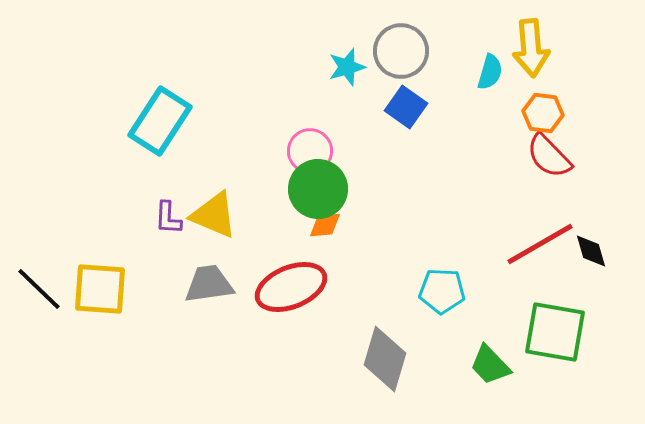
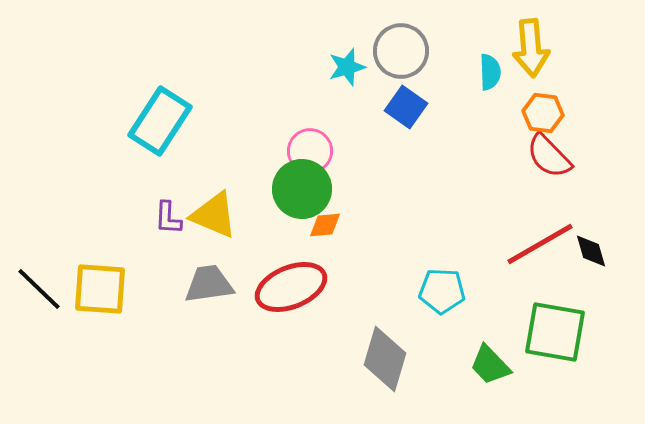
cyan semicircle: rotated 18 degrees counterclockwise
green circle: moved 16 px left
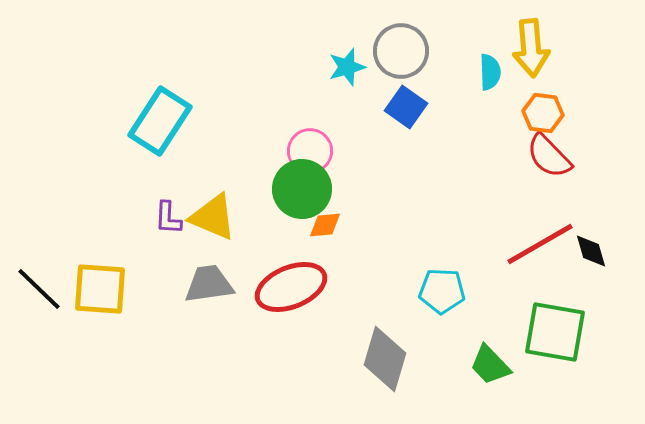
yellow triangle: moved 1 px left, 2 px down
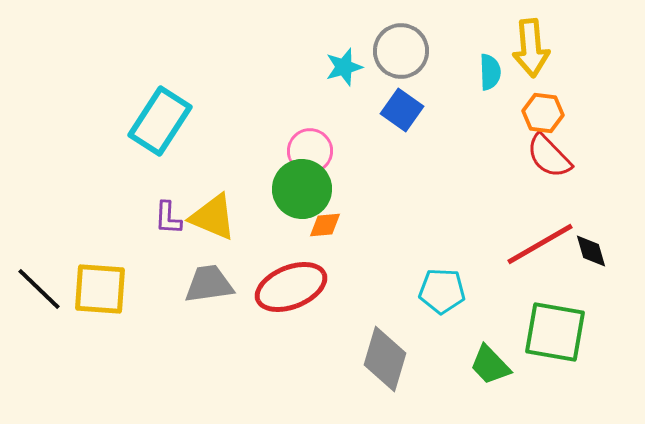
cyan star: moved 3 px left
blue square: moved 4 px left, 3 px down
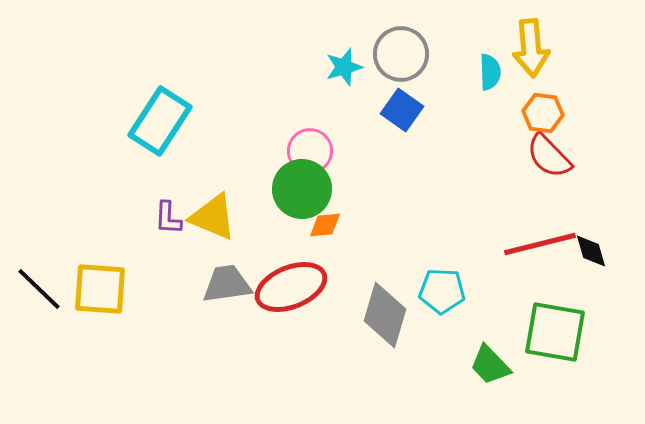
gray circle: moved 3 px down
red line: rotated 16 degrees clockwise
gray trapezoid: moved 18 px right
gray diamond: moved 44 px up
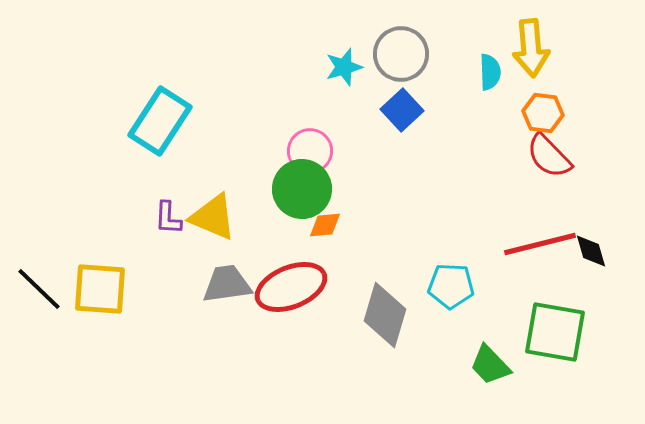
blue square: rotated 12 degrees clockwise
cyan pentagon: moved 9 px right, 5 px up
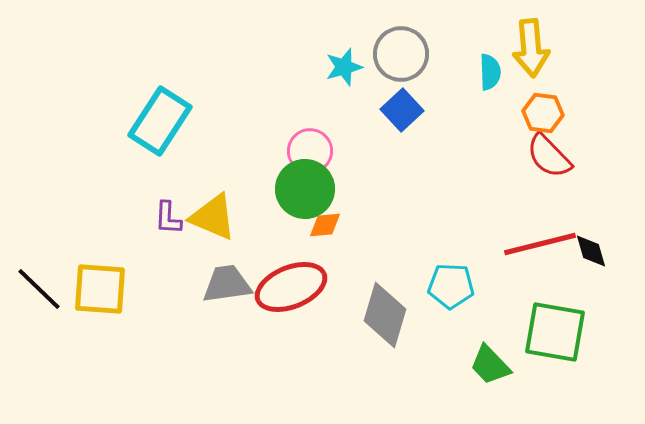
green circle: moved 3 px right
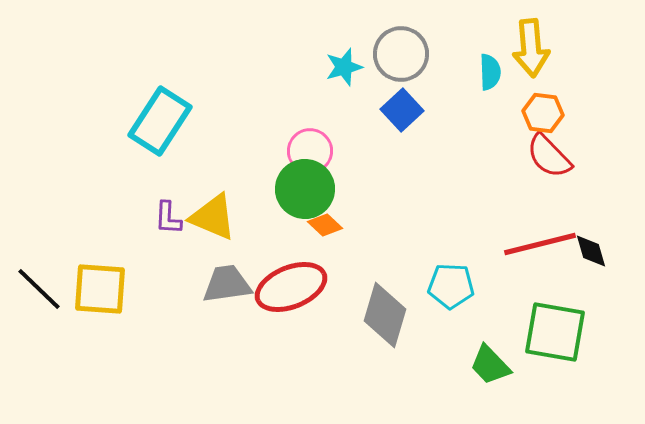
orange diamond: rotated 48 degrees clockwise
